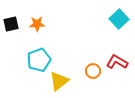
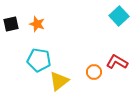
cyan square: moved 3 px up
orange star: rotated 21 degrees clockwise
cyan pentagon: rotated 30 degrees clockwise
orange circle: moved 1 px right, 1 px down
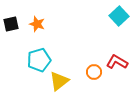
cyan pentagon: rotated 25 degrees counterclockwise
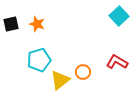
orange circle: moved 11 px left
yellow triangle: moved 1 px right, 1 px up
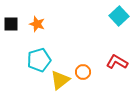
black square: rotated 14 degrees clockwise
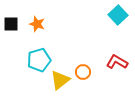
cyan square: moved 1 px left, 1 px up
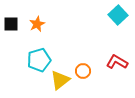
orange star: rotated 28 degrees clockwise
orange circle: moved 1 px up
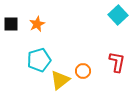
red L-shape: rotated 70 degrees clockwise
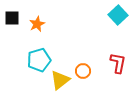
black square: moved 1 px right, 6 px up
red L-shape: moved 1 px right, 1 px down
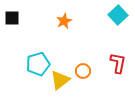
orange star: moved 27 px right, 3 px up
cyan pentagon: moved 1 px left, 4 px down
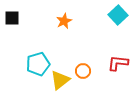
red L-shape: rotated 95 degrees counterclockwise
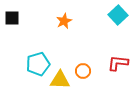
yellow triangle: rotated 40 degrees clockwise
